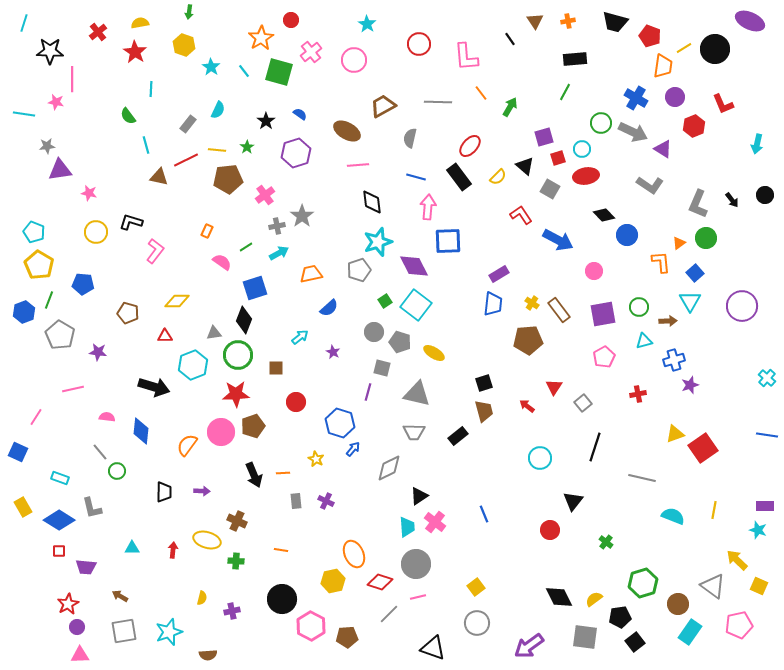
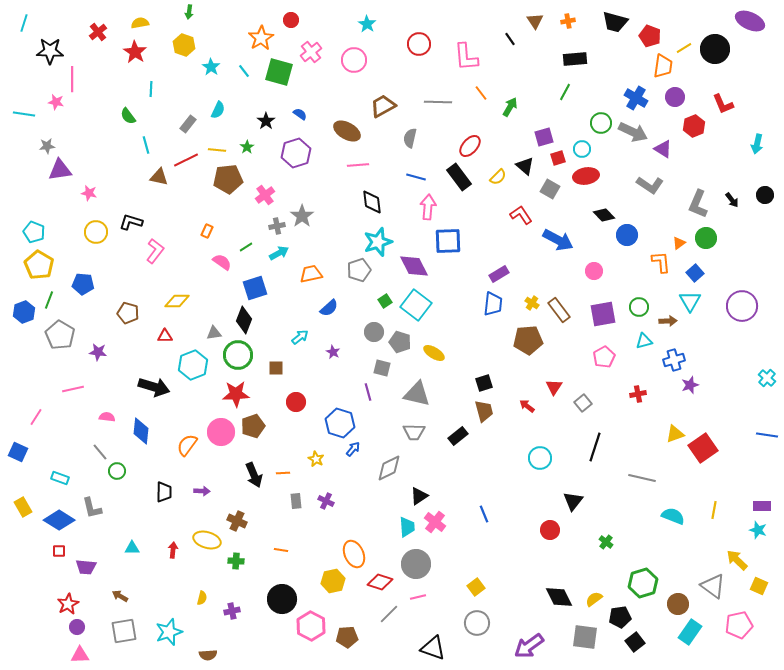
purple line at (368, 392): rotated 30 degrees counterclockwise
purple rectangle at (765, 506): moved 3 px left
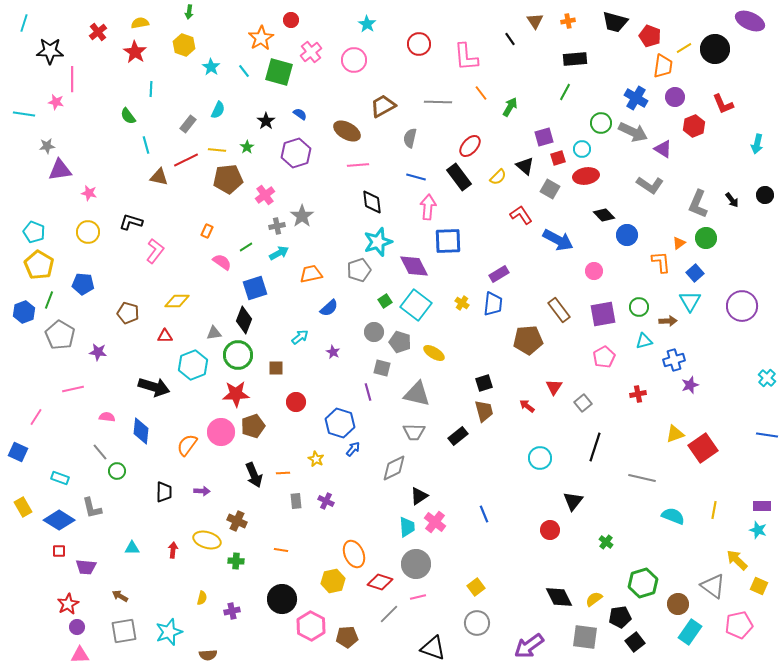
yellow circle at (96, 232): moved 8 px left
yellow cross at (532, 303): moved 70 px left
gray diamond at (389, 468): moved 5 px right
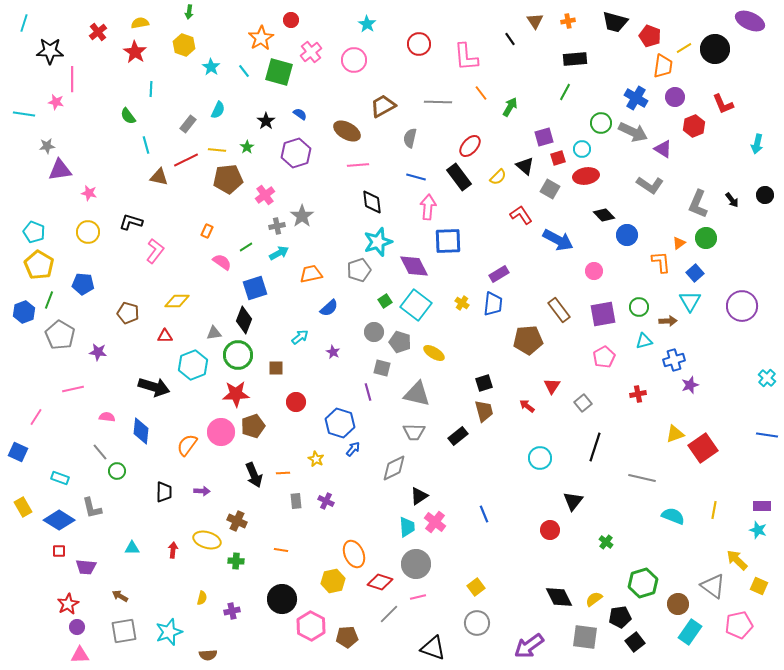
red triangle at (554, 387): moved 2 px left, 1 px up
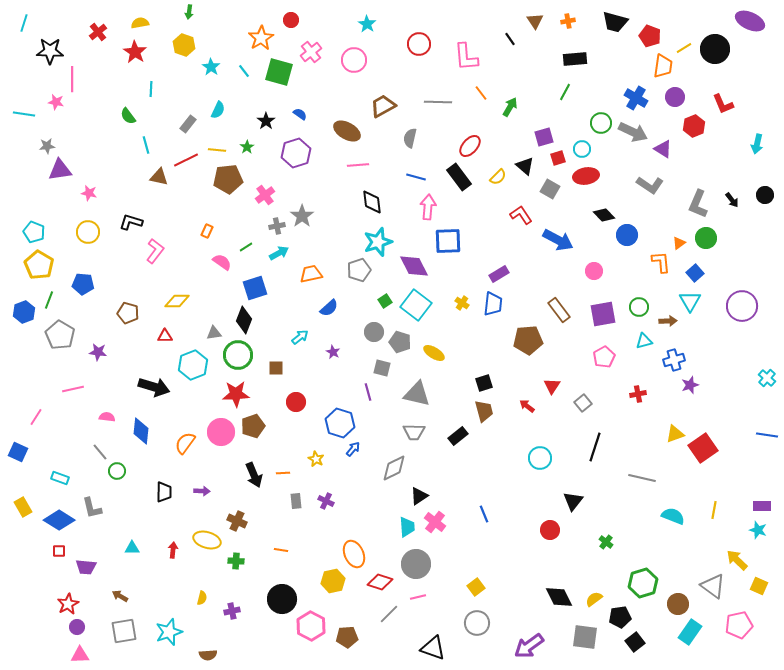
orange semicircle at (187, 445): moved 2 px left, 2 px up
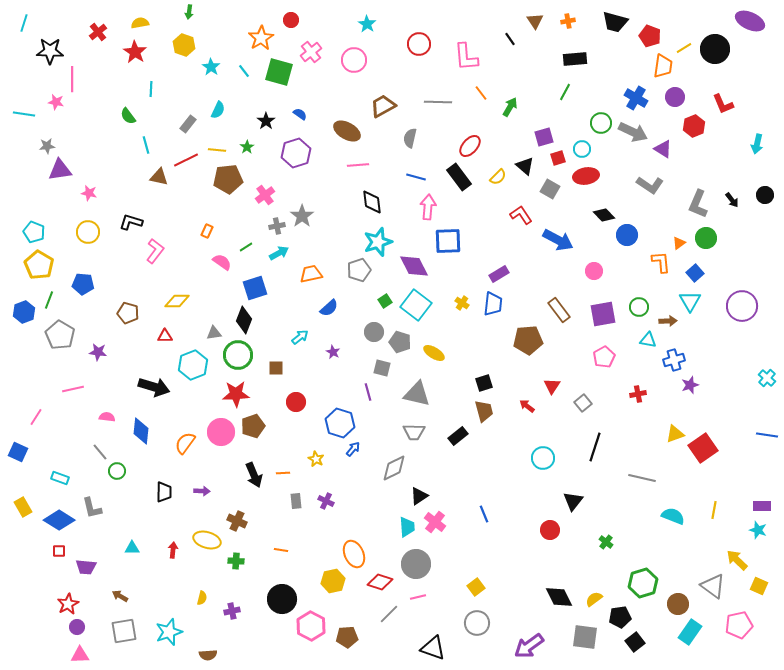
cyan triangle at (644, 341): moved 4 px right, 1 px up; rotated 24 degrees clockwise
cyan circle at (540, 458): moved 3 px right
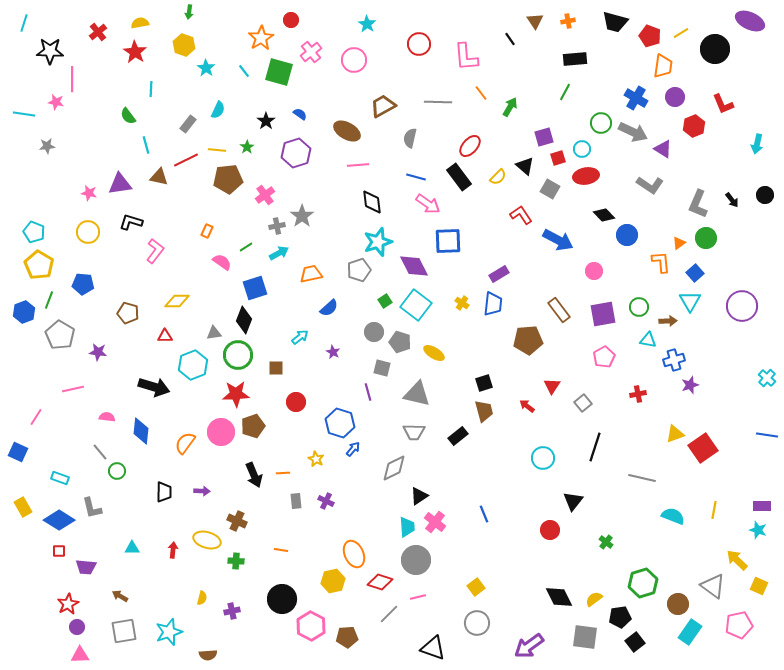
yellow line at (684, 48): moved 3 px left, 15 px up
cyan star at (211, 67): moved 5 px left, 1 px down
purple triangle at (60, 170): moved 60 px right, 14 px down
pink arrow at (428, 207): moved 3 px up; rotated 120 degrees clockwise
gray circle at (416, 564): moved 4 px up
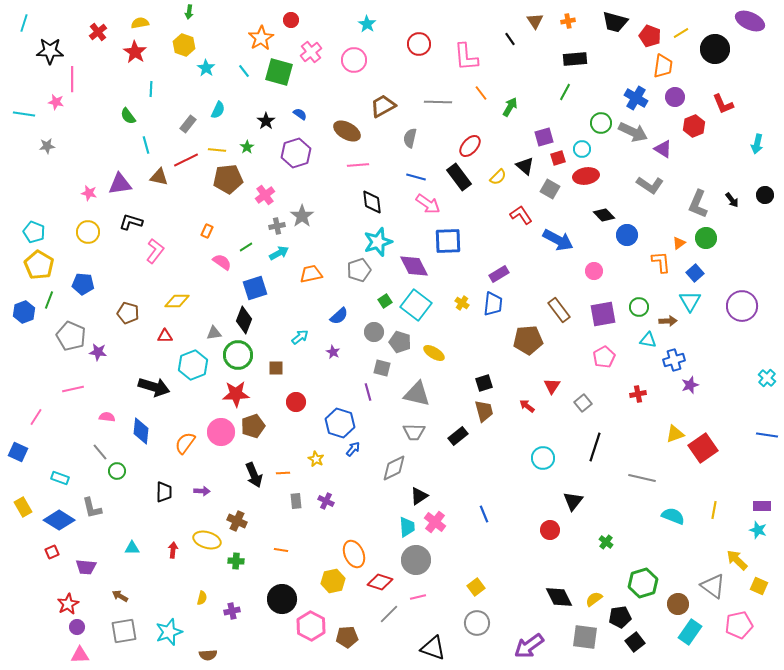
blue semicircle at (329, 308): moved 10 px right, 8 px down
gray pentagon at (60, 335): moved 11 px right, 1 px down; rotated 8 degrees counterclockwise
red square at (59, 551): moved 7 px left, 1 px down; rotated 24 degrees counterclockwise
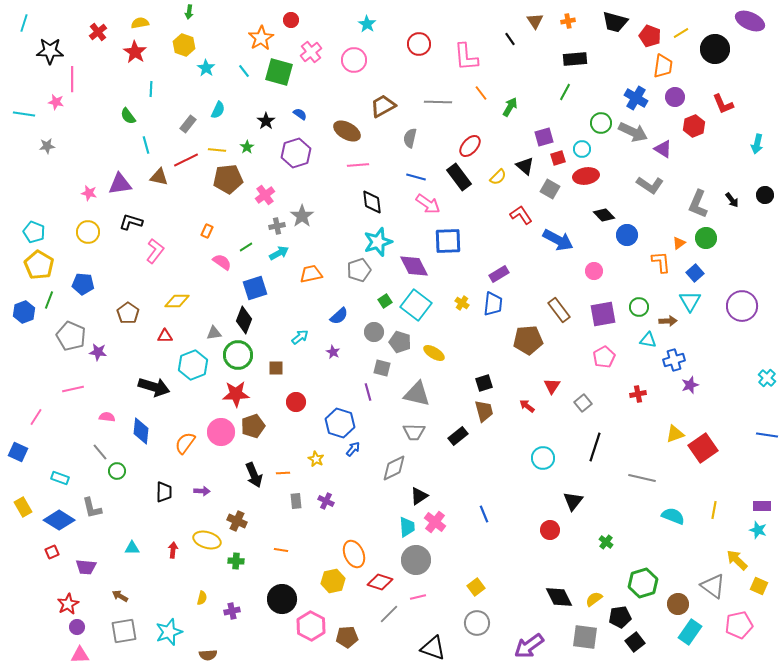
brown pentagon at (128, 313): rotated 20 degrees clockwise
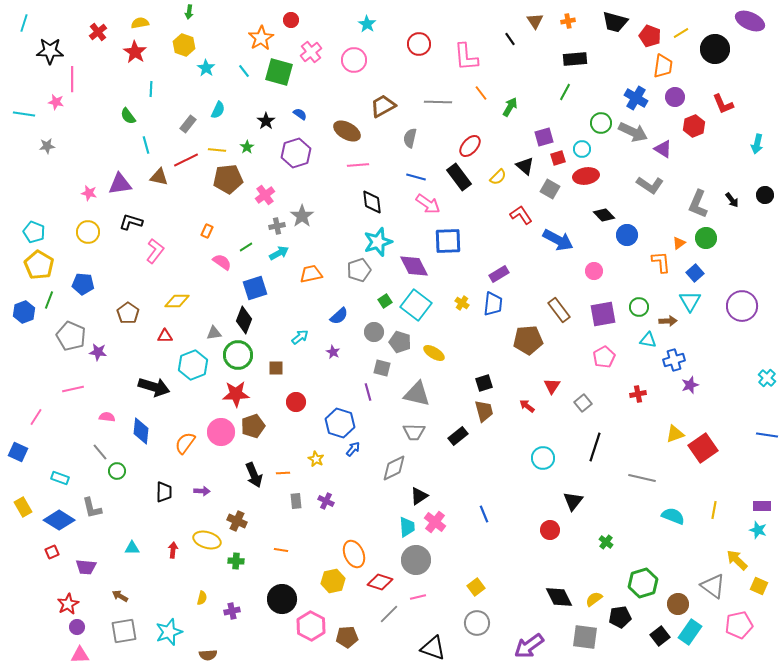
black square at (635, 642): moved 25 px right, 6 px up
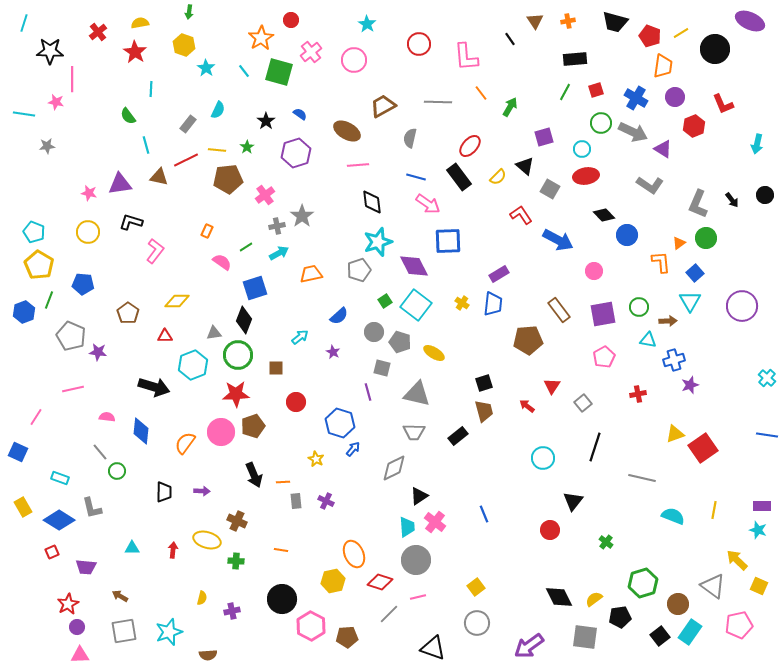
red square at (558, 158): moved 38 px right, 68 px up
orange line at (283, 473): moved 9 px down
